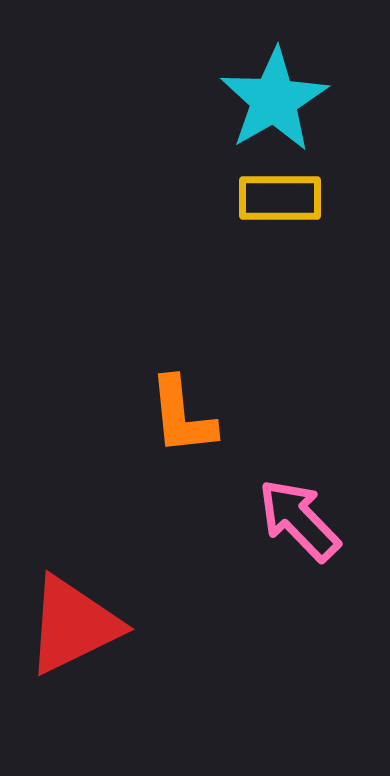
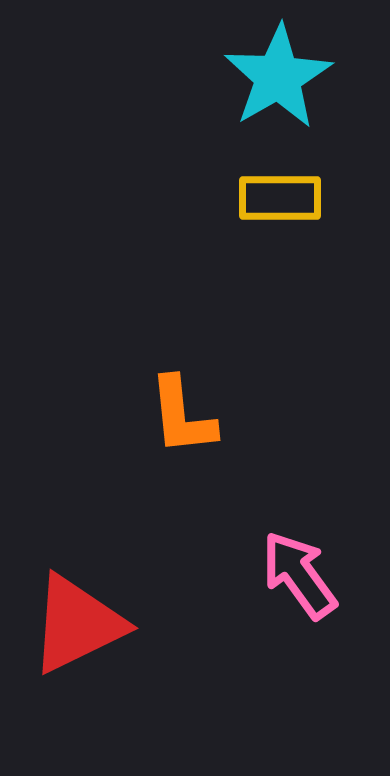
cyan star: moved 4 px right, 23 px up
pink arrow: moved 55 px down; rotated 8 degrees clockwise
red triangle: moved 4 px right, 1 px up
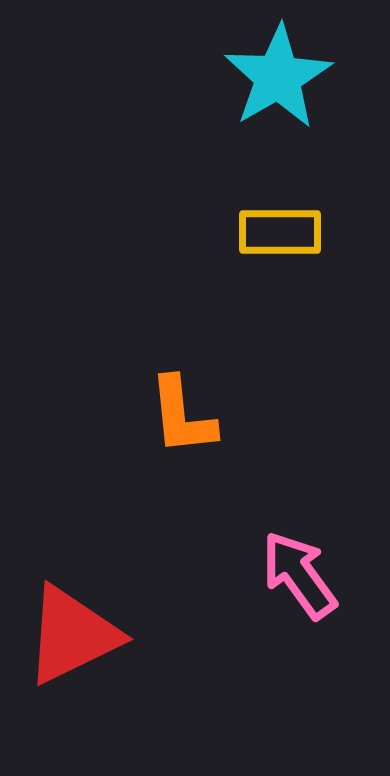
yellow rectangle: moved 34 px down
red triangle: moved 5 px left, 11 px down
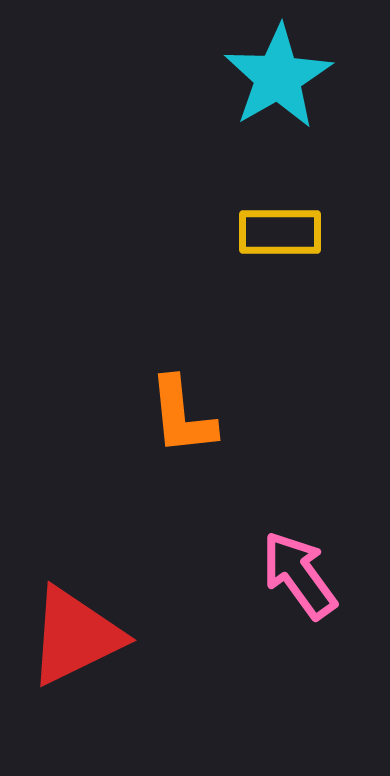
red triangle: moved 3 px right, 1 px down
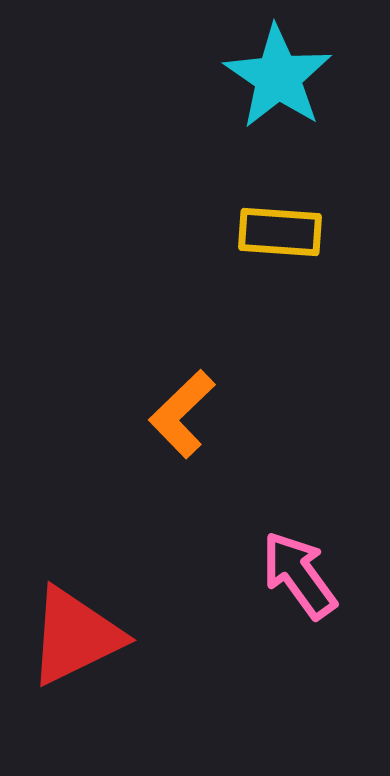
cyan star: rotated 8 degrees counterclockwise
yellow rectangle: rotated 4 degrees clockwise
orange L-shape: moved 2 px up; rotated 52 degrees clockwise
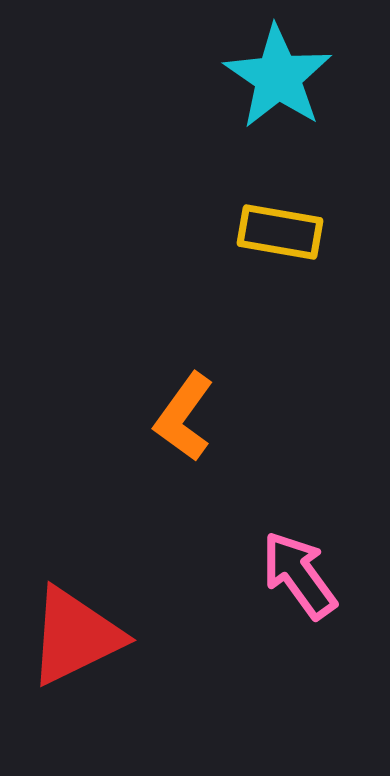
yellow rectangle: rotated 6 degrees clockwise
orange L-shape: moved 2 px right, 3 px down; rotated 10 degrees counterclockwise
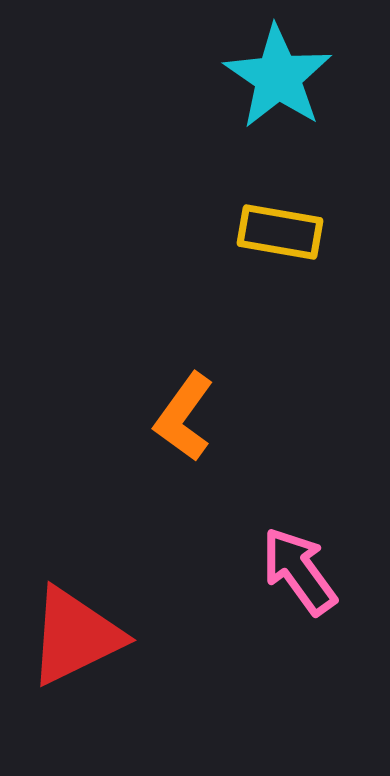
pink arrow: moved 4 px up
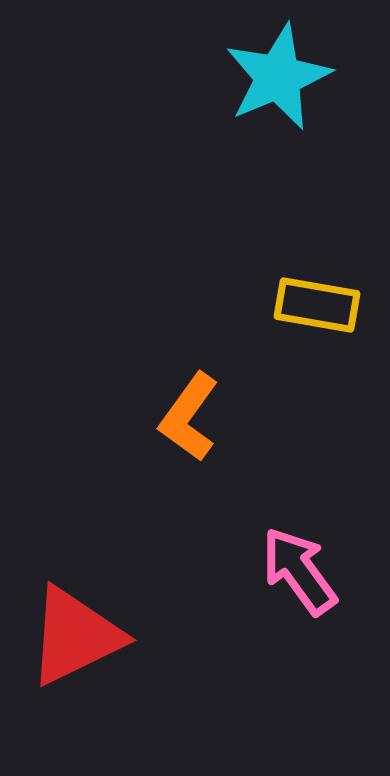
cyan star: rotated 15 degrees clockwise
yellow rectangle: moved 37 px right, 73 px down
orange L-shape: moved 5 px right
